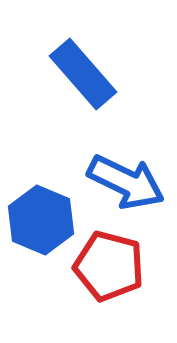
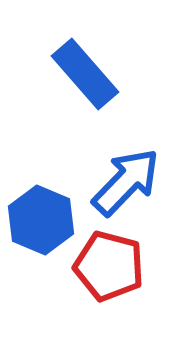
blue rectangle: moved 2 px right
blue arrow: rotated 72 degrees counterclockwise
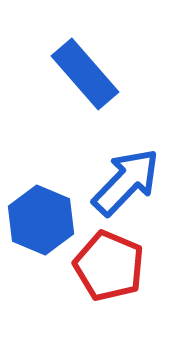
red pentagon: rotated 8 degrees clockwise
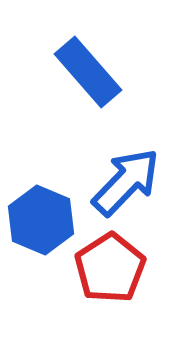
blue rectangle: moved 3 px right, 2 px up
red pentagon: moved 1 px right, 2 px down; rotated 16 degrees clockwise
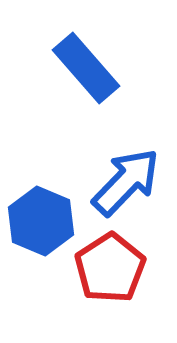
blue rectangle: moved 2 px left, 4 px up
blue hexagon: moved 1 px down
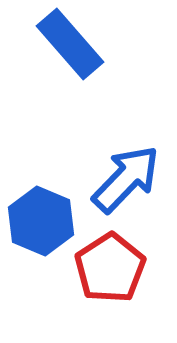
blue rectangle: moved 16 px left, 24 px up
blue arrow: moved 3 px up
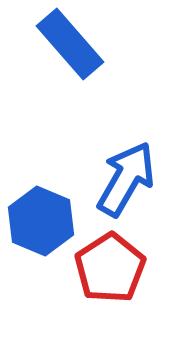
blue arrow: rotated 14 degrees counterclockwise
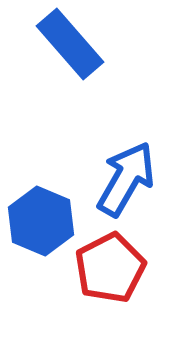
red pentagon: rotated 6 degrees clockwise
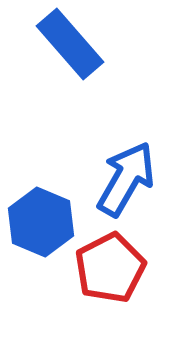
blue hexagon: moved 1 px down
